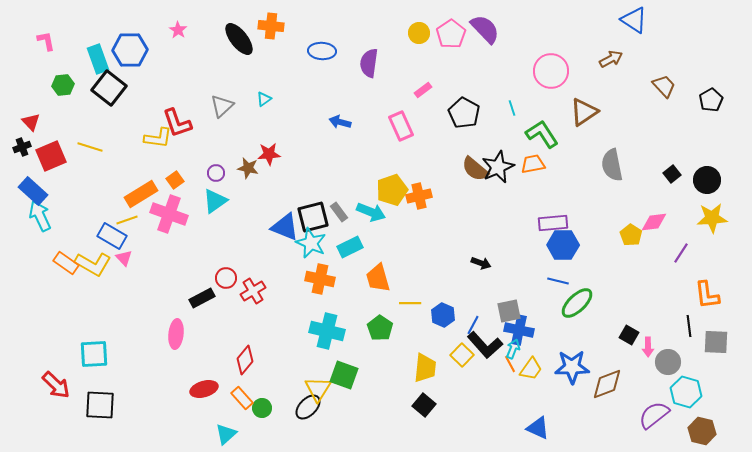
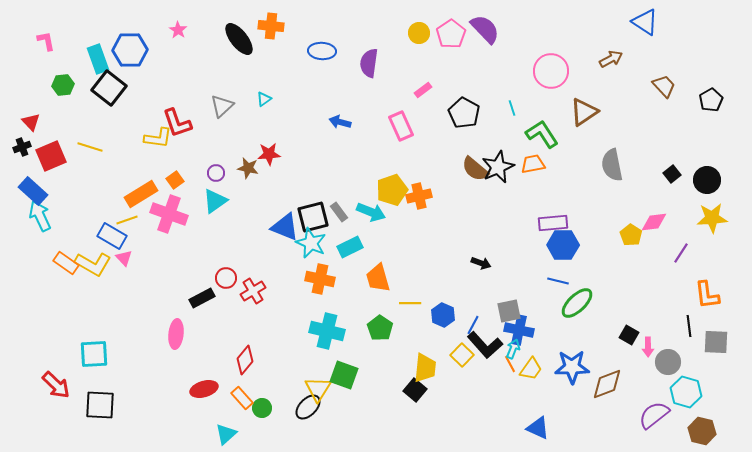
blue triangle at (634, 20): moved 11 px right, 2 px down
black square at (424, 405): moved 9 px left, 15 px up
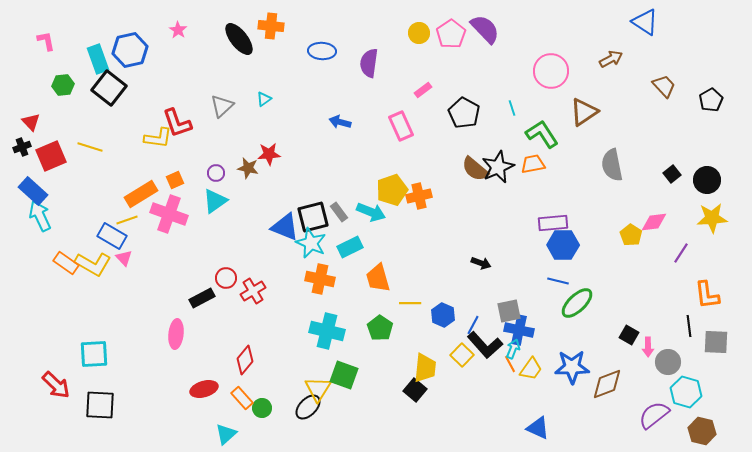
blue hexagon at (130, 50): rotated 12 degrees counterclockwise
orange square at (175, 180): rotated 12 degrees clockwise
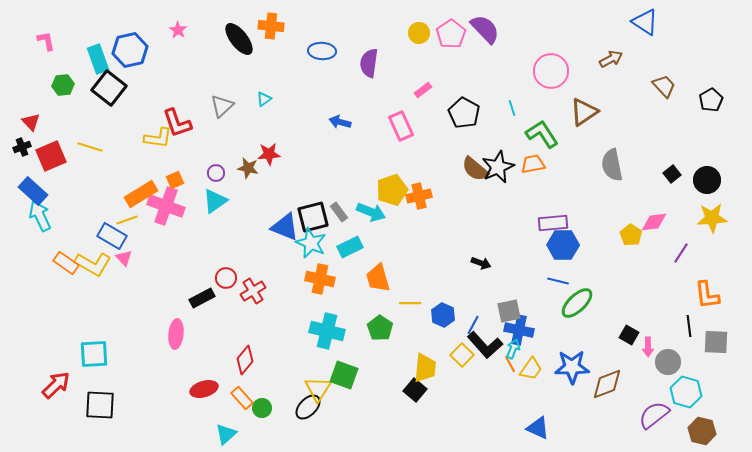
pink cross at (169, 214): moved 3 px left, 8 px up
red arrow at (56, 385): rotated 88 degrees counterclockwise
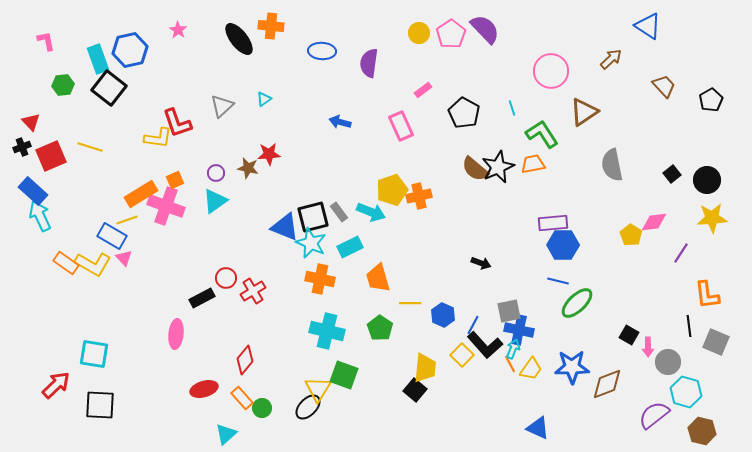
blue triangle at (645, 22): moved 3 px right, 4 px down
brown arrow at (611, 59): rotated 15 degrees counterclockwise
gray square at (716, 342): rotated 20 degrees clockwise
cyan square at (94, 354): rotated 12 degrees clockwise
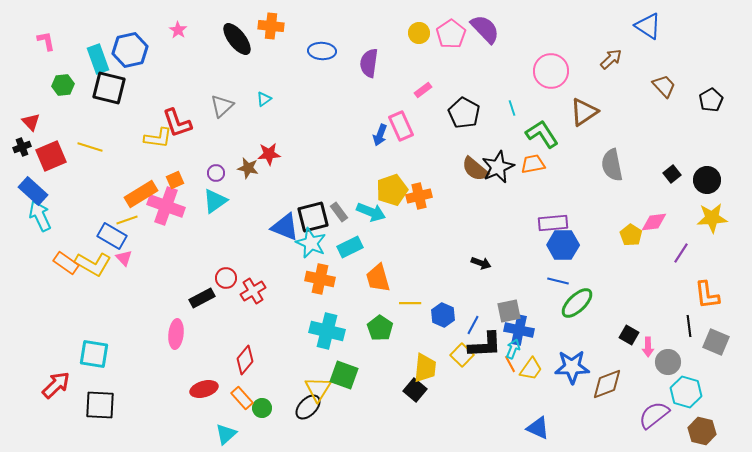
black ellipse at (239, 39): moved 2 px left
black square at (109, 88): rotated 24 degrees counterclockwise
blue arrow at (340, 122): moved 40 px right, 13 px down; rotated 85 degrees counterclockwise
black L-shape at (485, 345): rotated 51 degrees counterclockwise
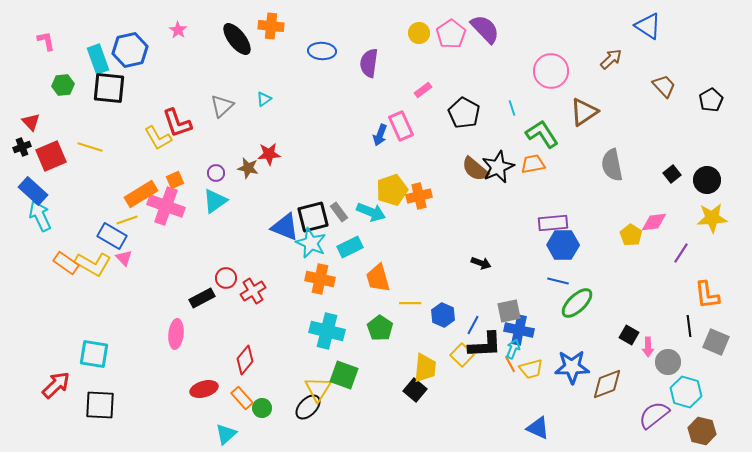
black square at (109, 88): rotated 8 degrees counterclockwise
yellow L-shape at (158, 138): rotated 52 degrees clockwise
yellow trapezoid at (531, 369): rotated 40 degrees clockwise
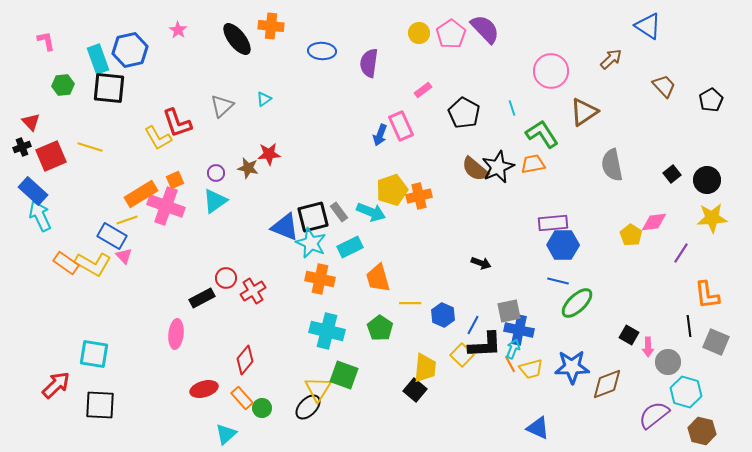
pink triangle at (124, 258): moved 2 px up
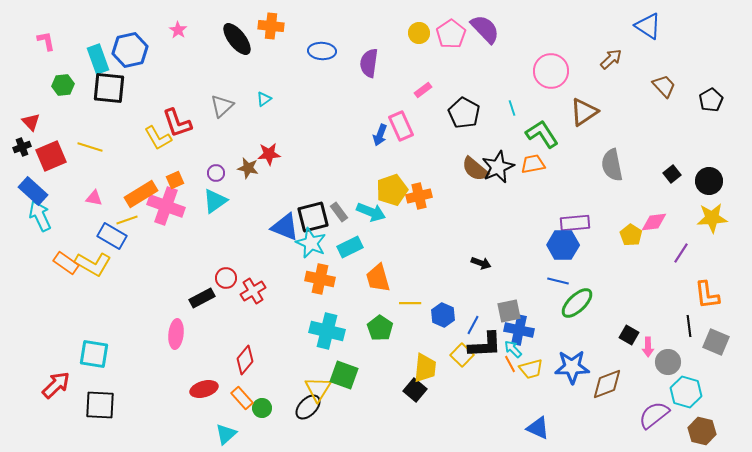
black circle at (707, 180): moved 2 px right, 1 px down
purple rectangle at (553, 223): moved 22 px right
pink triangle at (124, 256): moved 30 px left, 58 px up; rotated 36 degrees counterclockwise
cyan arrow at (513, 349): rotated 66 degrees counterclockwise
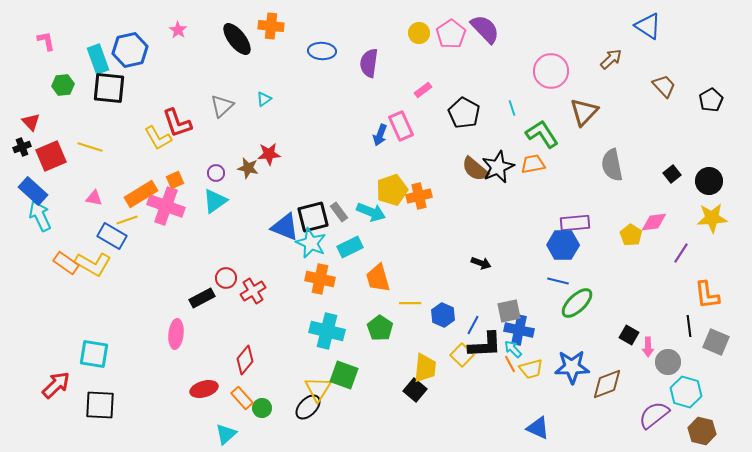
brown triangle at (584, 112): rotated 12 degrees counterclockwise
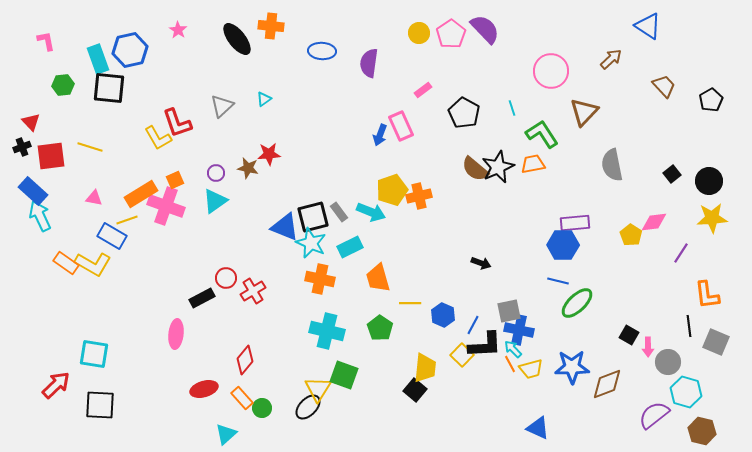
red square at (51, 156): rotated 16 degrees clockwise
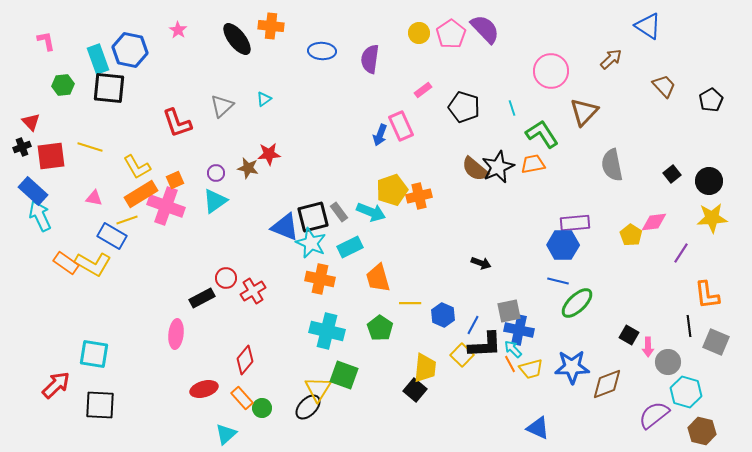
blue hexagon at (130, 50): rotated 24 degrees clockwise
purple semicircle at (369, 63): moved 1 px right, 4 px up
black pentagon at (464, 113): moved 6 px up; rotated 12 degrees counterclockwise
yellow L-shape at (158, 138): moved 21 px left, 29 px down
